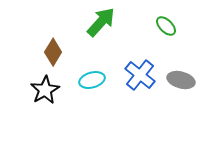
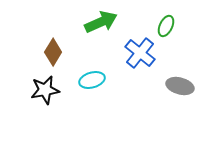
green arrow: rotated 24 degrees clockwise
green ellipse: rotated 70 degrees clockwise
blue cross: moved 22 px up
gray ellipse: moved 1 px left, 6 px down
black star: rotated 20 degrees clockwise
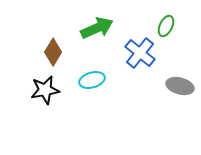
green arrow: moved 4 px left, 6 px down
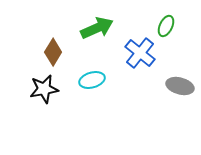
black star: moved 1 px left, 1 px up
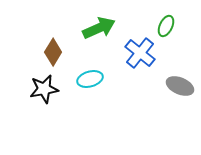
green arrow: moved 2 px right
cyan ellipse: moved 2 px left, 1 px up
gray ellipse: rotated 8 degrees clockwise
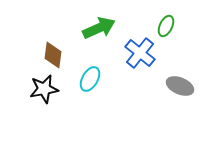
brown diamond: moved 3 px down; rotated 24 degrees counterclockwise
cyan ellipse: rotated 45 degrees counterclockwise
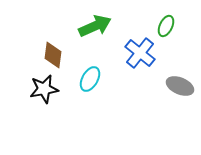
green arrow: moved 4 px left, 2 px up
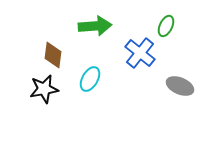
green arrow: rotated 20 degrees clockwise
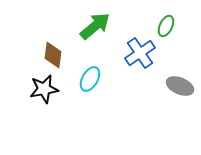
green arrow: rotated 36 degrees counterclockwise
blue cross: rotated 16 degrees clockwise
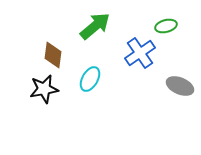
green ellipse: rotated 50 degrees clockwise
